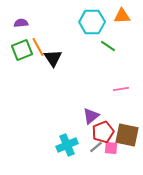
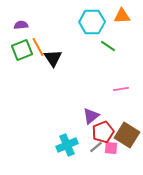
purple semicircle: moved 2 px down
brown square: rotated 20 degrees clockwise
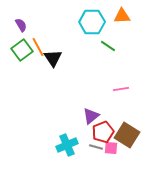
purple semicircle: rotated 64 degrees clockwise
green square: rotated 15 degrees counterclockwise
gray line: rotated 56 degrees clockwise
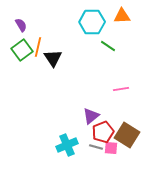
orange line: rotated 42 degrees clockwise
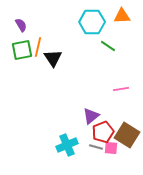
green square: rotated 25 degrees clockwise
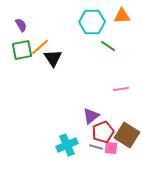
orange line: moved 2 px right; rotated 36 degrees clockwise
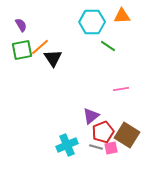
pink square: rotated 16 degrees counterclockwise
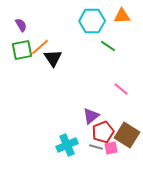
cyan hexagon: moved 1 px up
pink line: rotated 49 degrees clockwise
